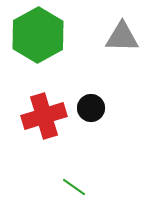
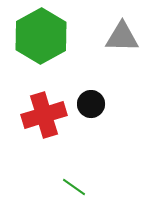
green hexagon: moved 3 px right, 1 px down
black circle: moved 4 px up
red cross: moved 1 px up
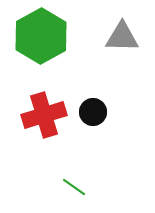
black circle: moved 2 px right, 8 px down
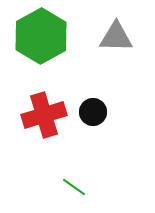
gray triangle: moved 6 px left
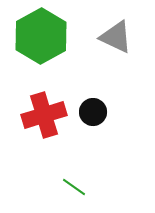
gray triangle: rotated 24 degrees clockwise
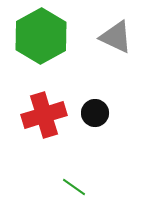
black circle: moved 2 px right, 1 px down
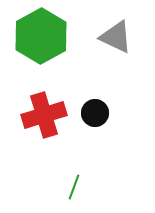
green line: rotated 75 degrees clockwise
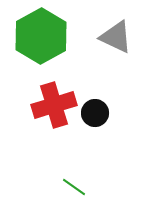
red cross: moved 10 px right, 10 px up
green line: rotated 75 degrees counterclockwise
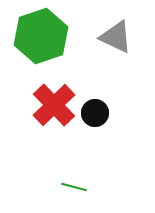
green hexagon: rotated 10 degrees clockwise
red cross: rotated 27 degrees counterclockwise
green line: rotated 20 degrees counterclockwise
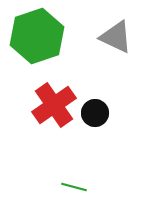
green hexagon: moved 4 px left
red cross: rotated 9 degrees clockwise
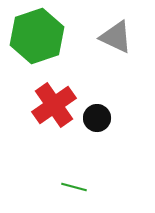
black circle: moved 2 px right, 5 px down
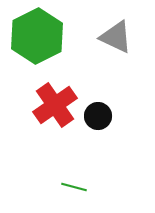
green hexagon: rotated 8 degrees counterclockwise
red cross: moved 1 px right
black circle: moved 1 px right, 2 px up
